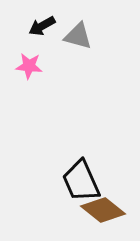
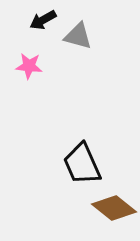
black arrow: moved 1 px right, 6 px up
black trapezoid: moved 1 px right, 17 px up
brown diamond: moved 11 px right, 2 px up
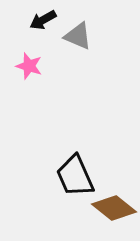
gray triangle: rotated 8 degrees clockwise
pink star: rotated 12 degrees clockwise
black trapezoid: moved 7 px left, 12 px down
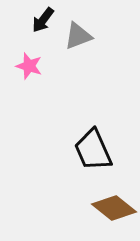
black arrow: rotated 24 degrees counterclockwise
gray triangle: rotated 44 degrees counterclockwise
black trapezoid: moved 18 px right, 26 px up
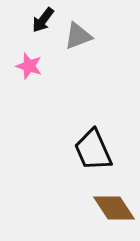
brown diamond: rotated 18 degrees clockwise
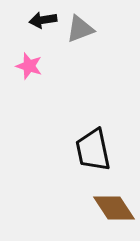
black arrow: rotated 44 degrees clockwise
gray triangle: moved 2 px right, 7 px up
black trapezoid: rotated 12 degrees clockwise
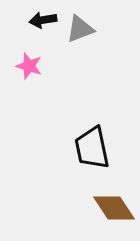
black trapezoid: moved 1 px left, 2 px up
